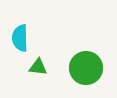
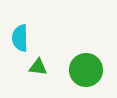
green circle: moved 2 px down
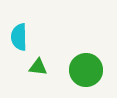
cyan semicircle: moved 1 px left, 1 px up
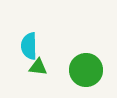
cyan semicircle: moved 10 px right, 9 px down
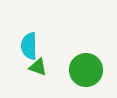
green triangle: rotated 12 degrees clockwise
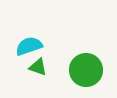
cyan semicircle: rotated 72 degrees clockwise
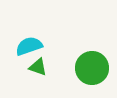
green circle: moved 6 px right, 2 px up
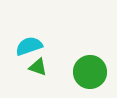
green circle: moved 2 px left, 4 px down
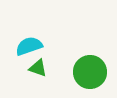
green triangle: moved 1 px down
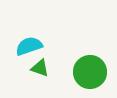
green triangle: moved 2 px right
